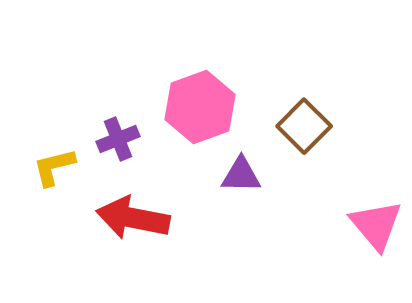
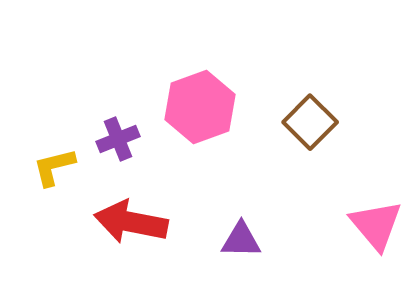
brown square: moved 6 px right, 4 px up
purple triangle: moved 65 px down
red arrow: moved 2 px left, 4 px down
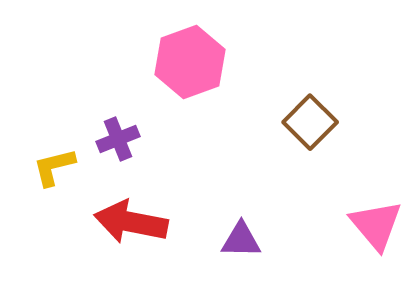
pink hexagon: moved 10 px left, 45 px up
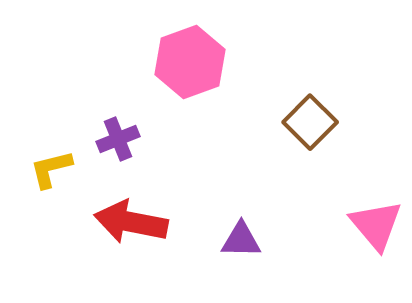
yellow L-shape: moved 3 px left, 2 px down
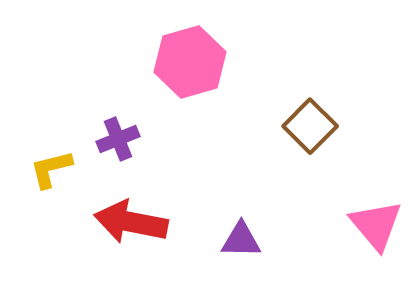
pink hexagon: rotated 4 degrees clockwise
brown square: moved 4 px down
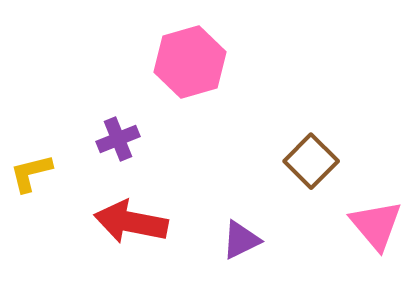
brown square: moved 1 px right, 35 px down
yellow L-shape: moved 20 px left, 4 px down
purple triangle: rotated 27 degrees counterclockwise
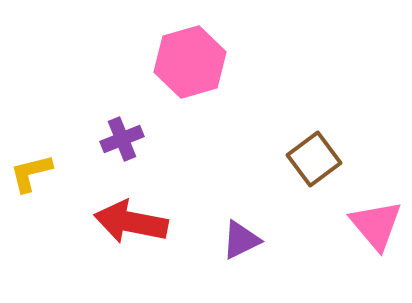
purple cross: moved 4 px right
brown square: moved 3 px right, 2 px up; rotated 8 degrees clockwise
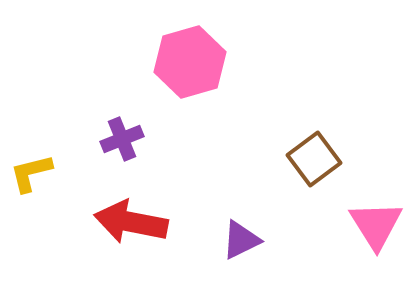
pink triangle: rotated 8 degrees clockwise
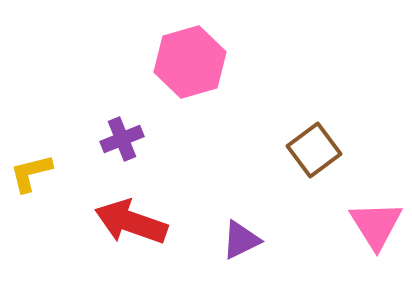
brown square: moved 9 px up
red arrow: rotated 8 degrees clockwise
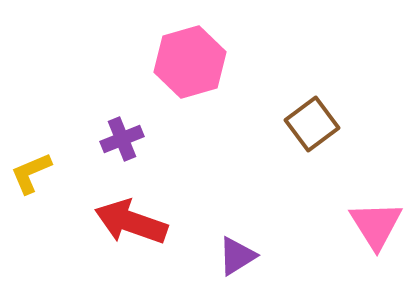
brown square: moved 2 px left, 26 px up
yellow L-shape: rotated 9 degrees counterclockwise
purple triangle: moved 4 px left, 16 px down; rotated 6 degrees counterclockwise
